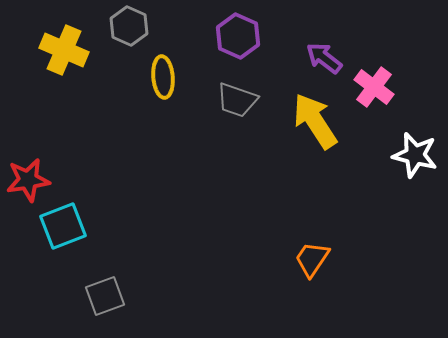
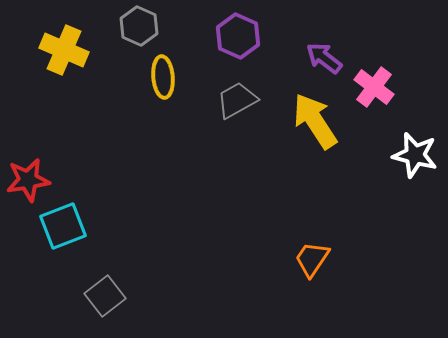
gray hexagon: moved 10 px right
gray trapezoid: rotated 132 degrees clockwise
gray square: rotated 18 degrees counterclockwise
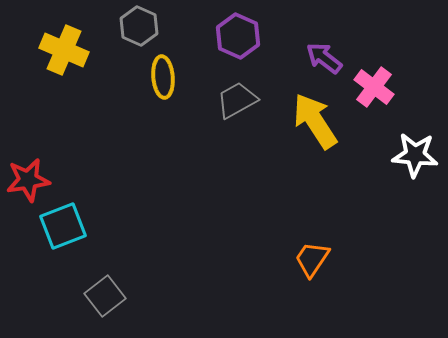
white star: rotated 9 degrees counterclockwise
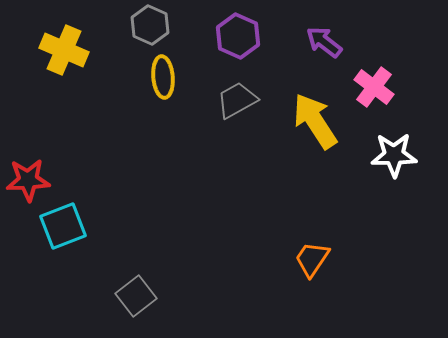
gray hexagon: moved 11 px right, 1 px up
purple arrow: moved 16 px up
white star: moved 21 px left; rotated 6 degrees counterclockwise
red star: rotated 6 degrees clockwise
gray square: moved 31 px right
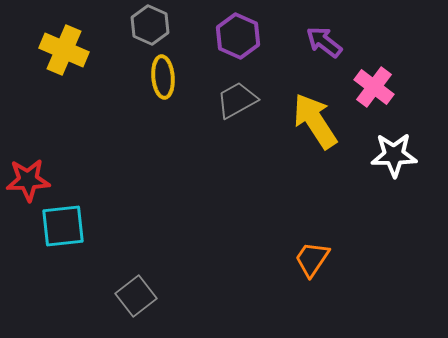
cyan square: rotated 15 degrees clockwise
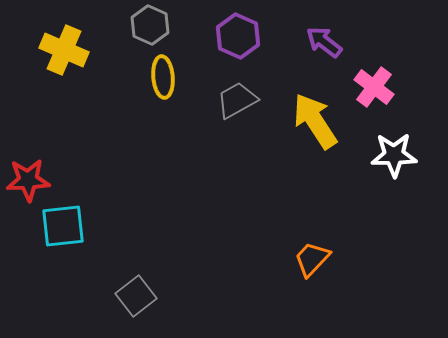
orange trapezoid: rotated 9 degrees clockwise
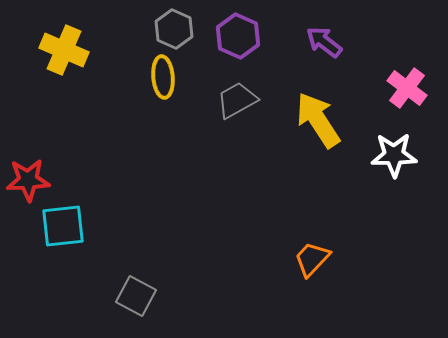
gray hexagon: moved 24 px right, 4 px down
pink cross: moved 33 px right, 1 px down
yellow arrow: moved 3 px right, 1 px up
gray square: rotated 24 degrees counterclockwise
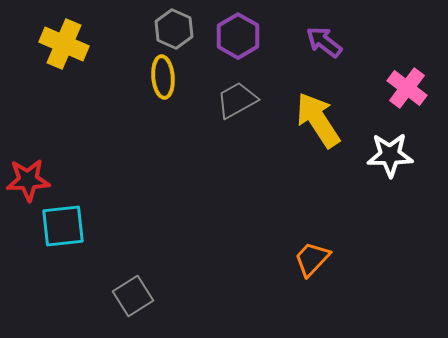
purple hexagon: rotated 6 degrees clockwise
yellow cross: moved 6 px up
white star: moved 4 px left
gray square: moved 3 px left; rotated 30 degrees clockwise
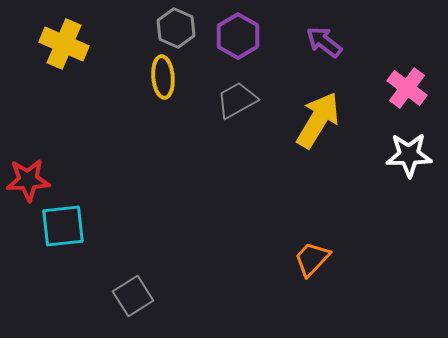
gray hexagon: moved 2 px right, 1 px up
yellow arrow: rotated 64 degrees clockwise
white star: moved 19 px right
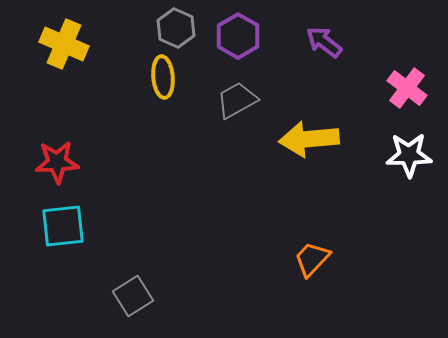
yellow arrow: moved 9 px left, 19 px down; rotated 126 degrees counterclockwise
red star: moved 29 px right, 18 px up
